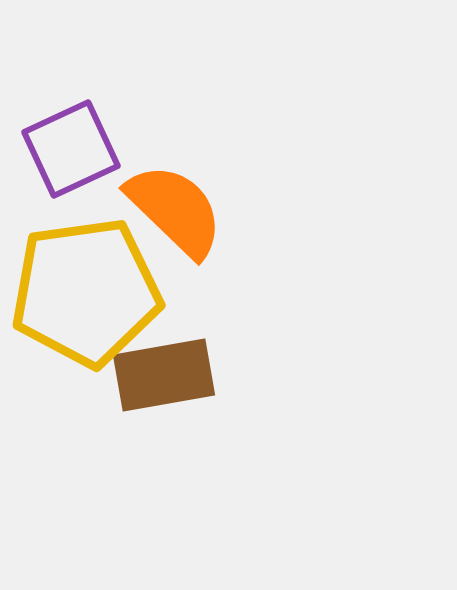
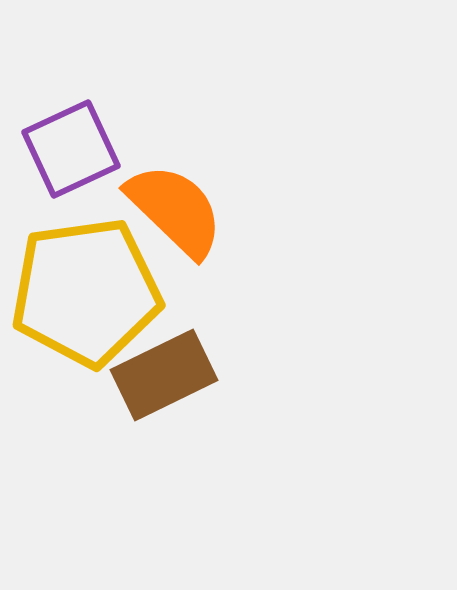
brown rectangle: rotated 16 degrees counterclockwise
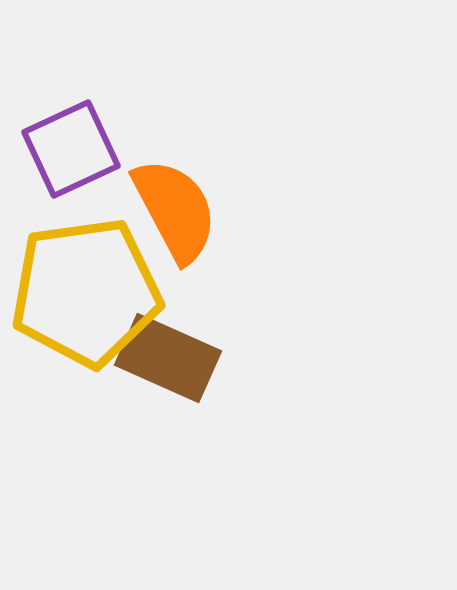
orange semicircle: rotated 18 degrees clockwise
brown rectangle: moved 4 px right, 17 px up; rotated 50 degrees clockwise
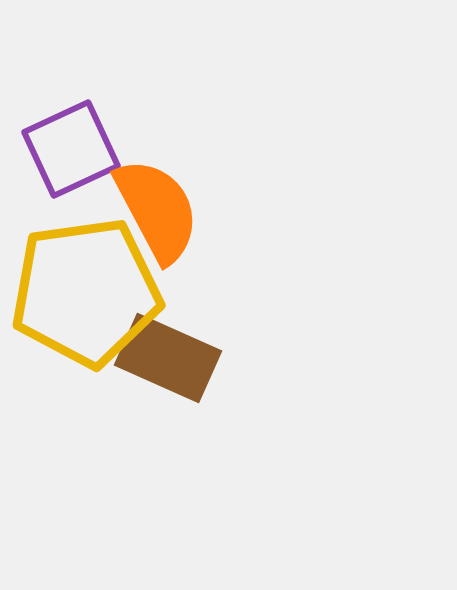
orange semicircle: moved 18 px left
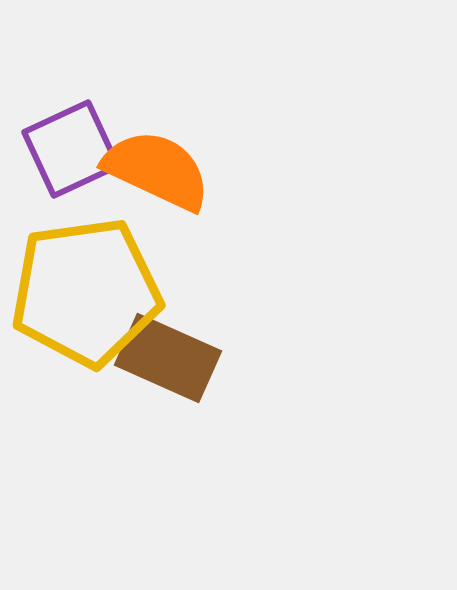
orange semicircle: moved 40 px up; rotated 37 degrees counterclockwise
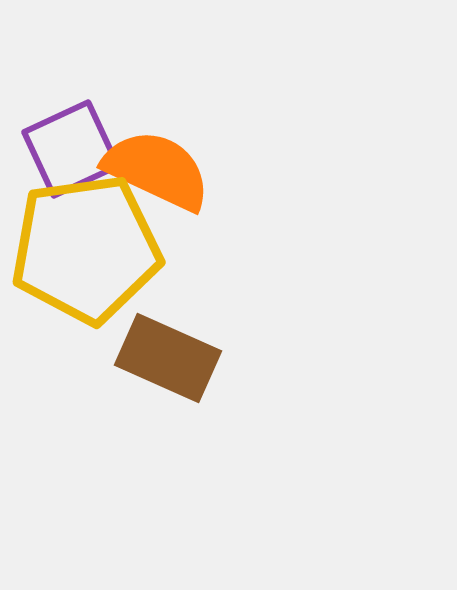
yellow pentagon: moved 43 px up
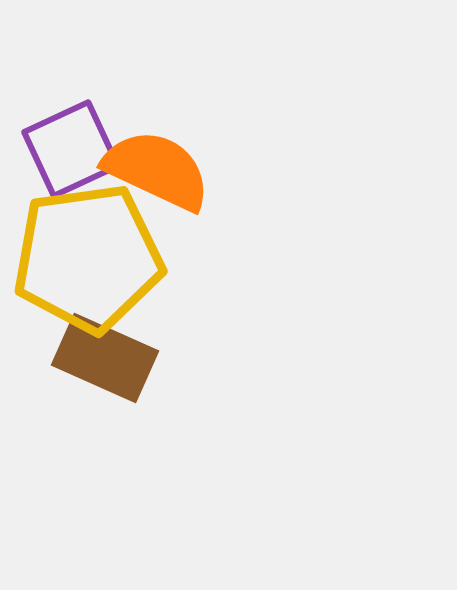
yellow pentagon: moved 2 px right, 9 px down
brown rectangle: moved 63 px left
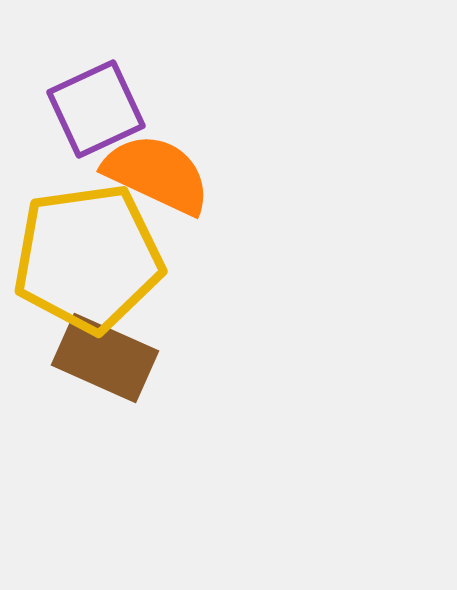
purple square: moved 25 px right, 40 px up
orange semicircle: moved 4 px down
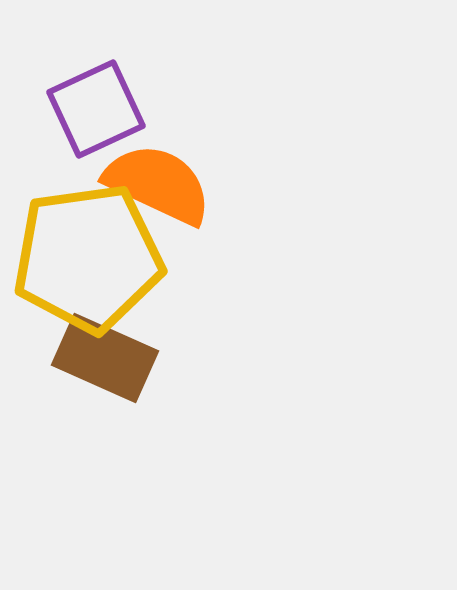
orange semicircle: moved 1 px right, 10 px down
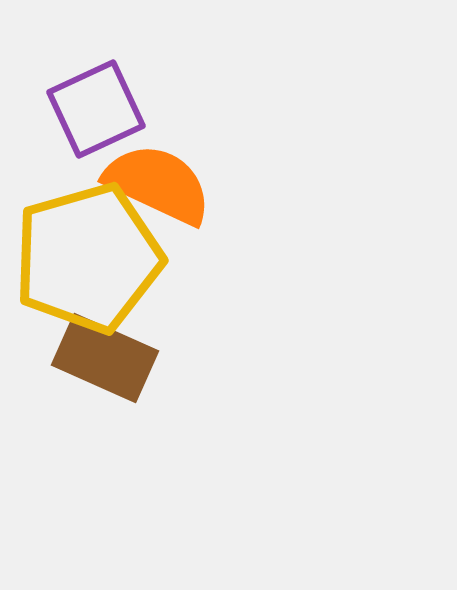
yellow pentagon: rotated 8 degrees counterclockwise
